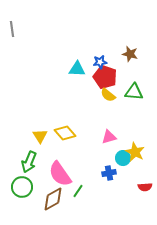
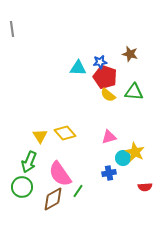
cyan triangle: moved 1 px right, 1 px up
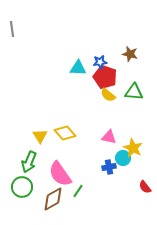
pink triangle: rotated 28 degrees clockwise
yellow star: moved 2 px left, 4 px up
blue cross: moved 6 px up
red semicircle: rotated 56 degrees clockwise
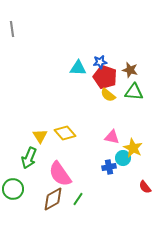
brown star: moved 16 px down
pink triangle: moved 3 px right
green arrow: moved 4 px up
green circle: moved 9 px left, 2 px down
green line: moved 8 px down
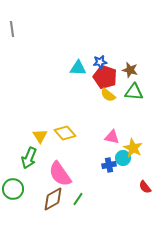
blue cross: moved 2 px up
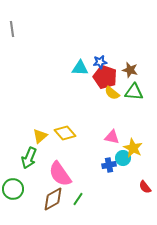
cyan triangle: moved 2 px right
yellow semicircle: moved 4 px right, 2 px up
yellow triangle: rotated 21 degrees clockwise
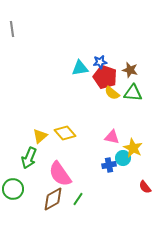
cyan triangle: rotated 12 degrees counterclockwise
green triangle: moved 1 px left, 1 px down
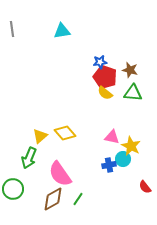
cyan triangle: moved 18 px left, 37 px up
yellow semicircle: moved 7 px left
yellow star: moved 2 px left, 2 px up
cyan circle: moved 1 px down
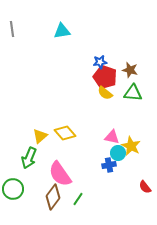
cyan circle: moved 5 px left, 6 px up
brown diamond: moved 2 px up; rotated 25 degrees counterclockwise
